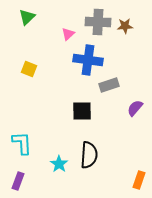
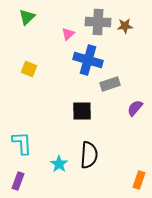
blue cross: rotated 8 degrees clockwise
gray rectangle: moved 1 px right, 1 px up
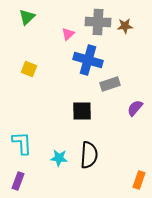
cyan star: moved 6 px up; rotated 30 degrees counterclockwise
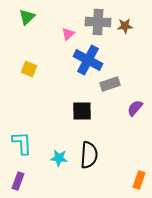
blue cross: rotated 12 degrees clockwise
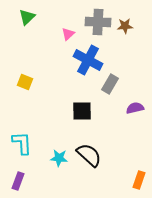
yellow square: moved 4 px left, 13 px down
gray rectangle: rotated 42 degrees counterclockwise
purple semicircle: rotated 36 degrees clockwise
black semicircle: rotated 52 degrees counterclockwise
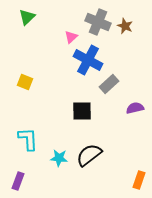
gray cross: rotated 20 degrees clockwise
brown star: rotated 28 degrees clockwise
pink triangle: moved 3 px right, 3 px down
gray rectangle: moved 1 px left; rotated 18 degrees clockwise
cyan L-shape: moved 6 px right, 4 px up
black semicircle: rotated 80 degrees counterclockwise
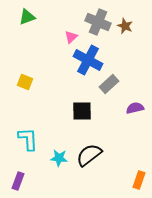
green triangle: rotated 24 degrees clockwise
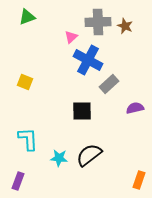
gray cross: rotated 25 degrees counterclockwise
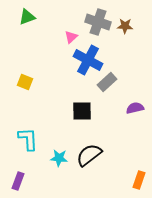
gray cross: rotated 20 degrees clockwise
brown star: rotated 21 degrees counterclockwise
gray rectangle: moved 2 px left, 2 px up
